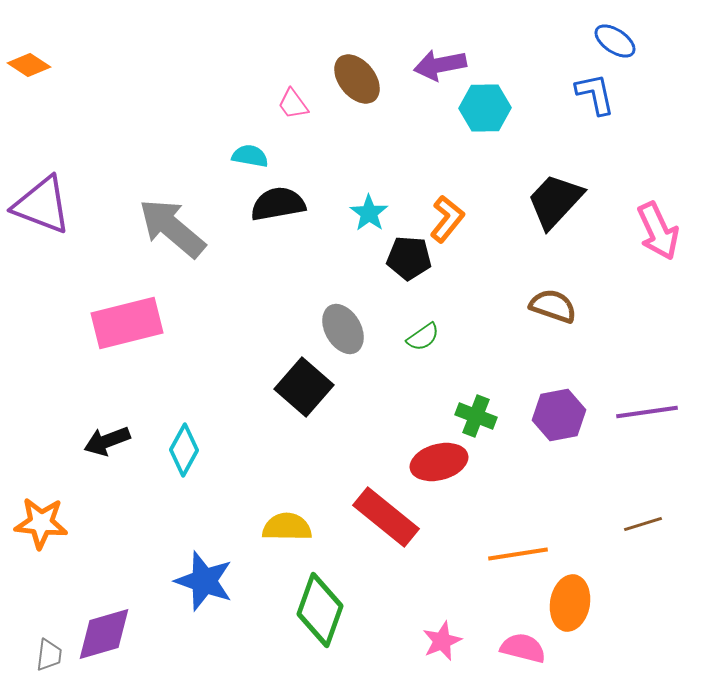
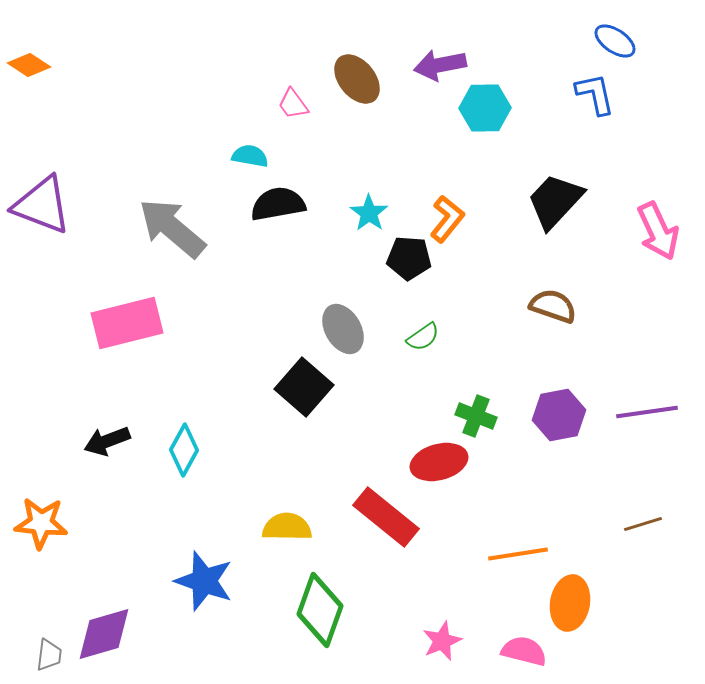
pink semicircle: moved 1 px right, 3 px down
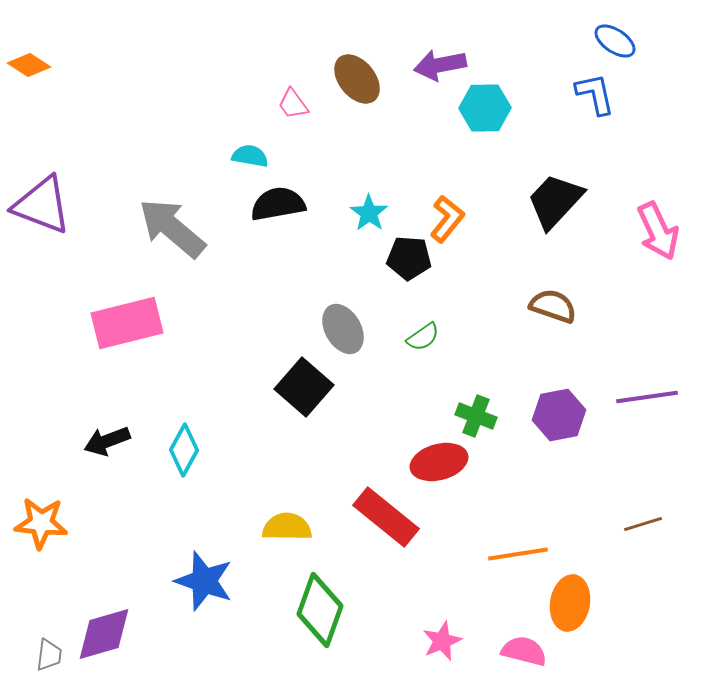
purple line: moved 15 px up
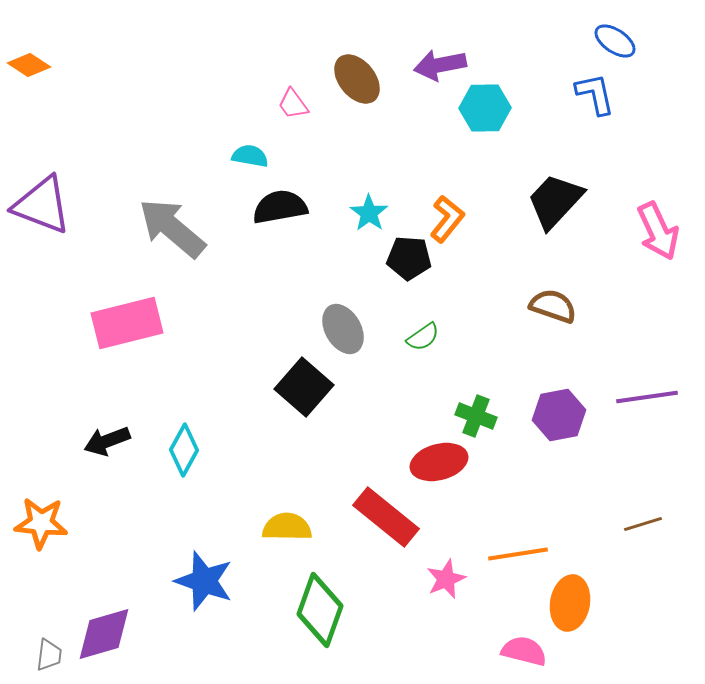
black semicircle: moved 2 px right, 3 px down
pink star: moved 4 px right, 62 px up
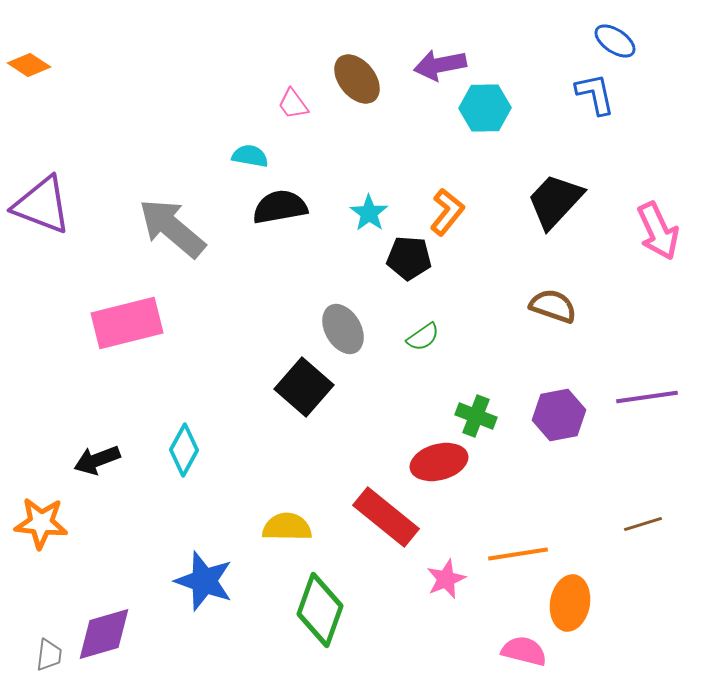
orange L-shape: moved 7 px up
black arrow: moved 10 px left, 19 px down
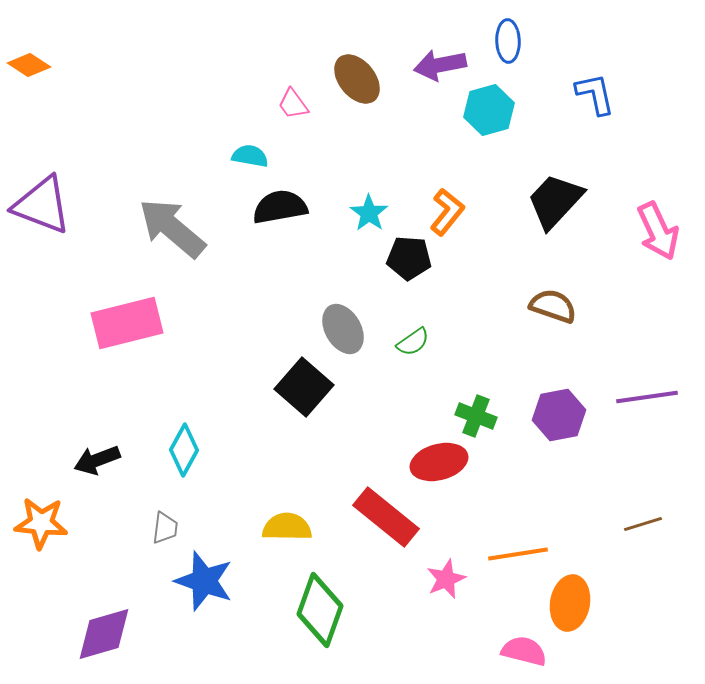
blue ellipse: moved 107 px left; rotated 54 degrees clockwise
cyan hexagon: moved 4 px right, 2 px down; rotated 15 degrees counterclockwise
green semicircle: moved 10 px left, 5 px down
gray trapezoid: moved 116 px right, 127 px up
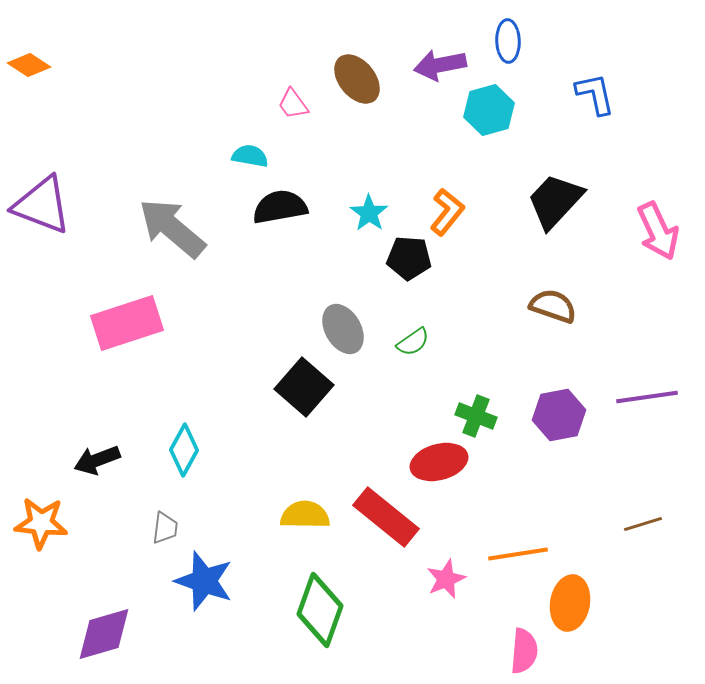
pink rectangle: rotated 4 degrees counterclockwise
yellow semicircle: moved 18 px right, 12 px up
pink semicircle: rotated 81 degrees clockwise
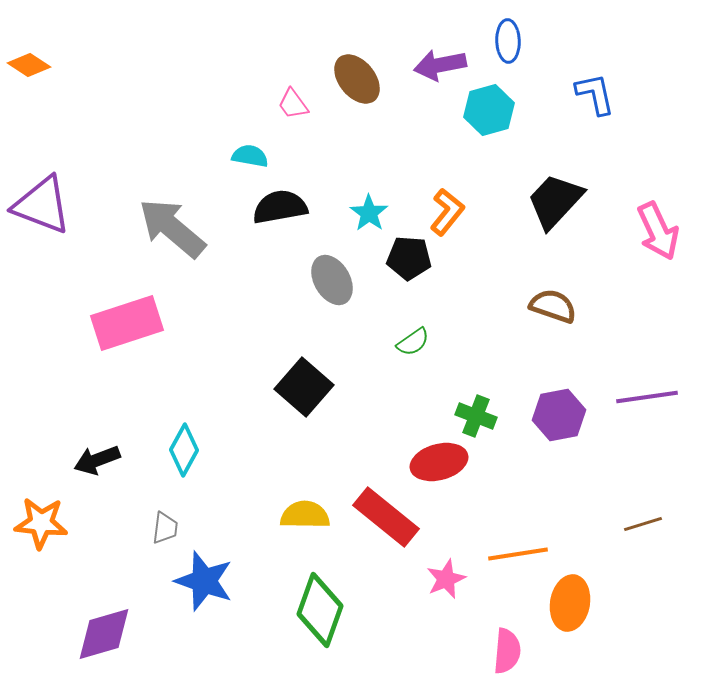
gray ellipse: moved 11 px left, 49 px up
pink semicircle: moved 17 px left
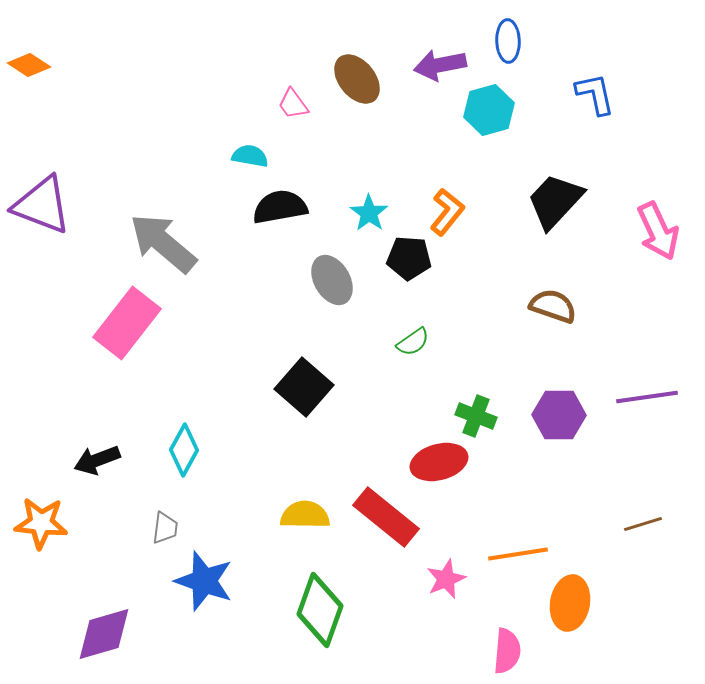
gray arrow: moved 9 px left, 15 px down
pink rectangle: rotated 34 degrees counterclockwise
purple hexagon: rotated 12 degrees clockwise
